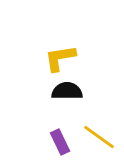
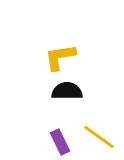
yellow L-shape: moved 1 px up
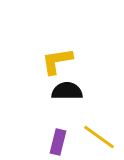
yellow L-shape: moved 3 px left, 4 px down
purple rectangle: moved 2 px left; rotated 40 degrees clockwise
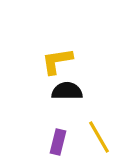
yellow line: rotated 24 degrees clockwise
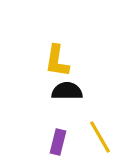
yellow L-shape: rotated 72 degrees counterclockwise
yellow line: moved 1 px right
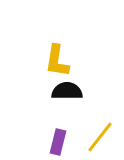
yellow line: rotated 68 degrees clockwise
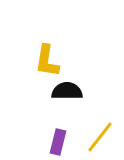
yellow L-shape: moved 10 px left
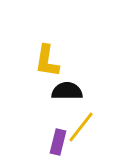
yellow line: moved 19 px left, 10 px up
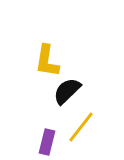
black semicircle: rotated 44 degrees counterclockwise
purple rectangle: moved 11 px left
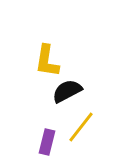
black semicircle: rotated 16 degrees clockwise
